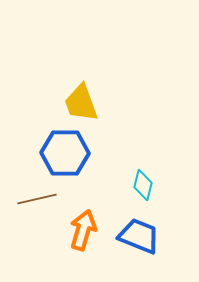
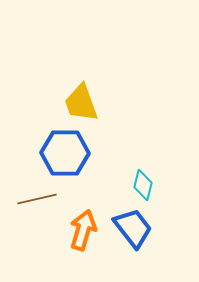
blue trapezoid: moved 6 px left, 8 px up; rotated 30 degrees clockwise
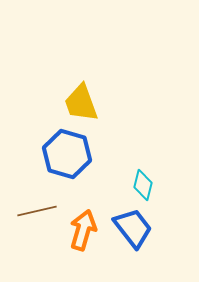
blue hexagon: moved 2 px right, 1 px down; rotated 15 degrees clockwise
brown line: moved 12 px down
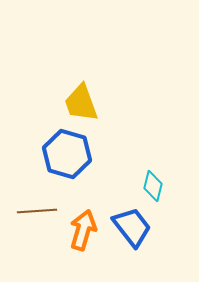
cyan diamond: moved 10 px right, 1 px down
brown line: rotated 9 degrees clockwise
blue trapezoid: moved 1 px left, 1 px up
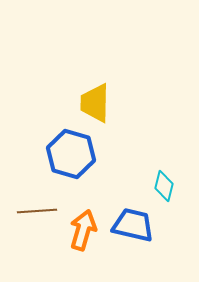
yellow trapezoid: moved 14 px right; rotated 21 degrees clockwise
blue hexagon: moved 4 px right
cyan diamond: moved 11 px right
blue trapezoid: moved 1 px right, 2 px up; rotated 39 degrees counterclockwise
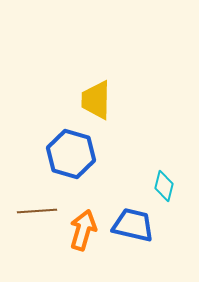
yellow trapezoid: moved 1 px right, 3 px up
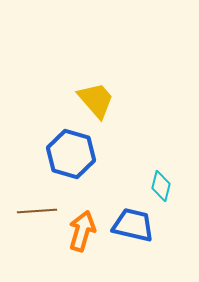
yellow trapezoid: rotated 138 degrees clockwise
cyan diamond: moved 3 px left
orange arrow: moved 1 px left, 1 px down
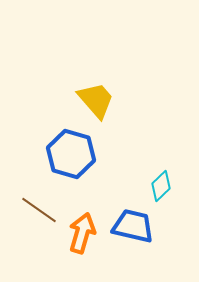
cyan diamond: rotated 32 degrees clockwise
brown line: moved 2 px right, 1 px up; rotated 39 degrees clockwise
blue trapezoid: moved 1 px down
orange arrow: moved 2 px down
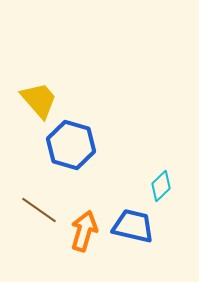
yellow trapezoid: moved 57 px left
blue hexagon: moved 9 px up
orange arrow: moved 2 px right, 2 px up
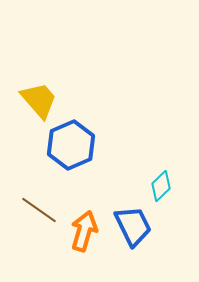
blue hexagon: rotated 21 degrees clockwise
blue trapezoid: rotated 51 degrees clockwise
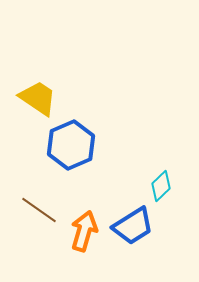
yellow trapezoid: moved 1 px left, 2 px up; rotated 15 degrees counterclockwise
blue trapezoid: rotated 84 degrees clockwise
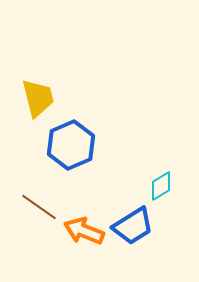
yellow trapezoid: rotated 42 degrees clockwise
cyan diamond: rotated 12 degrees clockwise
brown line: moved 3 px up
orange arrow: rotated 84 degrees counterclockwise
